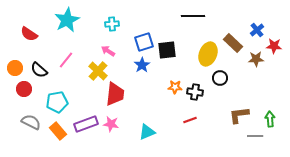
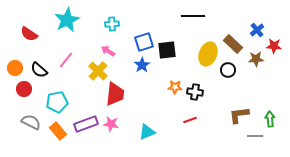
brown rectangle: moved 1 px down
black circle: moved 8 px right, 8 px up
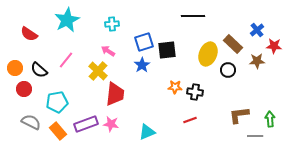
brown star: moved 1 px right, 2 px down
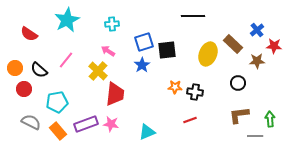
black circle: moved 10 px right, 13 px down
